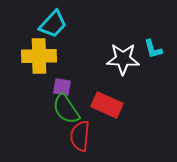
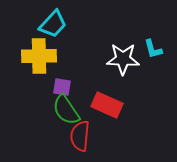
green semicircle: moved 1 px down
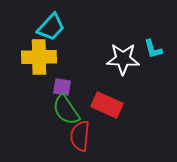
cyan trapezoid: moved 2 px left, 3 px down
yellow cross: moved 1 px down
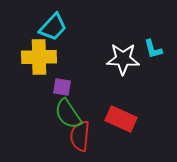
cyan trapezoid: moved 2 px right
red rectangle: moved 14 px right, 14 px down
green semicircle: moved 2 px right, 4 px down
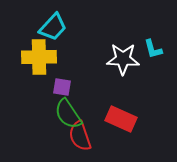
red semicircle: rotated 24 degrees counterclockwise
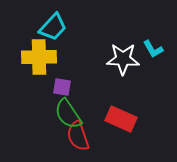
cyan L-shape: rotated 15 degrees counterclockwise
red semicircle: moved 2 px left
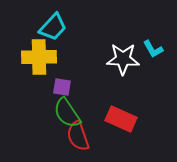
green semicircle: moved 1 px left, 1 px up
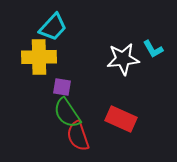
white star: rotated 8 degrees counterclockwise
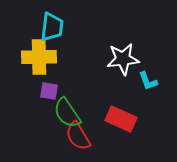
cyan trapezoid: moved 1 px left; rotated 36 degrees counterclockwise
cyan L-shape: moved 5 px left, 32 px down; rotated 10 degrees clockwise
purple square: moved 13 px left, 4 px down
red semicircle: rotated 12 degrees counterclockwise
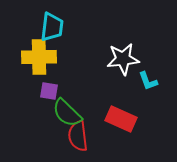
green semicircle: rotated 12 degrees counterclockwise
red semicircle: rotated 24 degrees clockwise
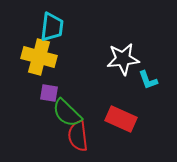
yellow cross: rotated 16 degrees clockwise
cyan L-shape: moved 1 px up
purple square: moved 2 px down
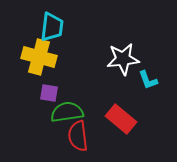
green semicircle: moved 1 px up; rotated 128 degrees clockwise
red rectangle: rotated 16 degrees clockwise
